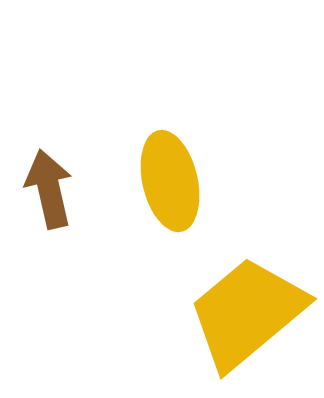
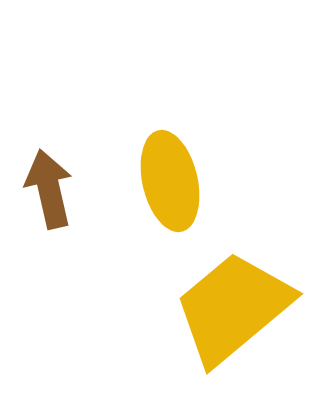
yellow trapezoid: moved 14 px left, 5 px up
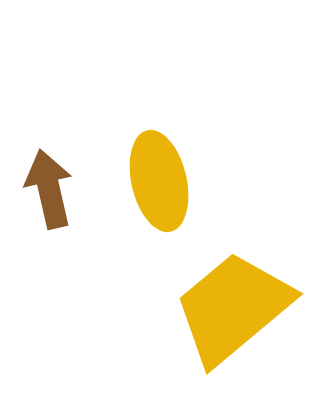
yellow ellipse: moved 11 px left
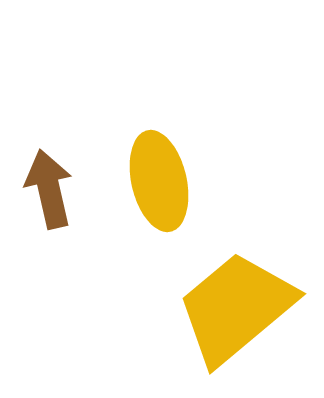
yellow trapezoid: moved 3 px right
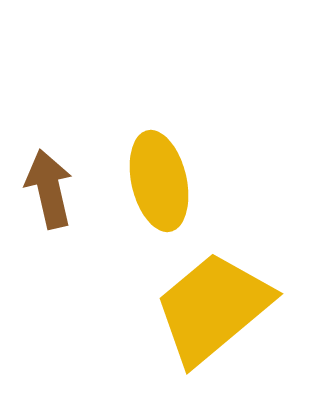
yellow trapezoid: moved 23 px left
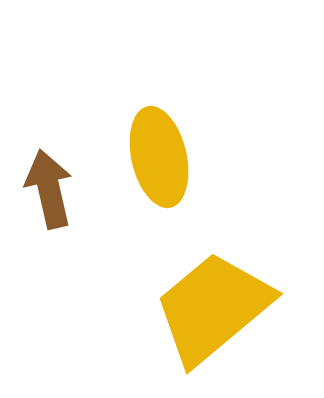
yellow ellipse: moved 24 px up
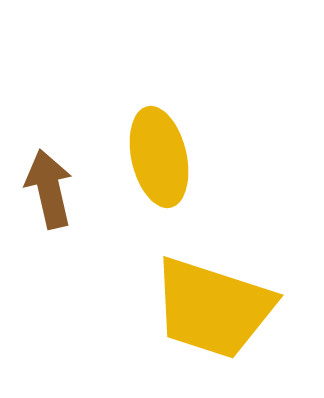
yellow trapezoid: rotated 122 degrees counterclockwise
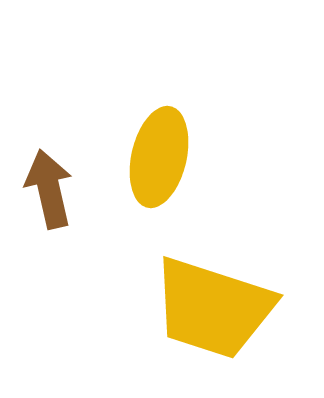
yellow ellipse: rotated 26 degrees clockwise
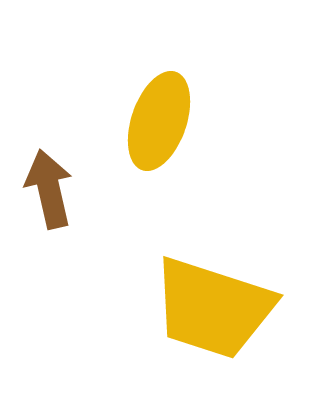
yellow ellipse: moved 36 px up; rotated 6 degrees clockwise
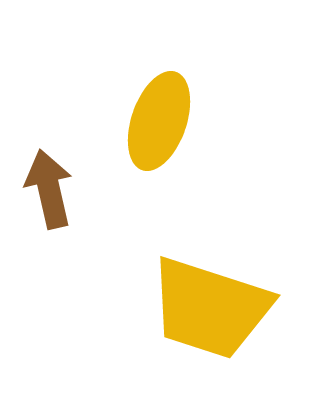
yellow trapezoid: moved 3 px left
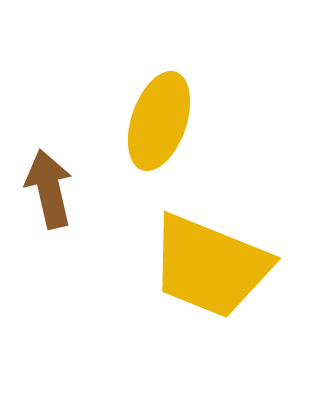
yellow trapezoid: moved 42 px up; rotated 4 degrees clockwise
